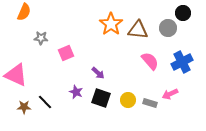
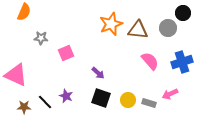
orange star: rotated 15 degrees clockwise
blue cross: rotated 10 degrees clockwise
purple star: moved 10 px left, 4 px down
gray rectangle: moved 1 px left
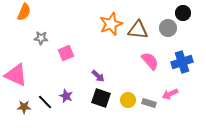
purple arrow: moved 3 px down
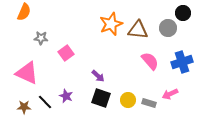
pink square: rotated 14 degrees counterclockwise
pink triangle: moved 11 px right, 2 px up
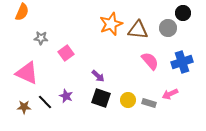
orange semicircle: moved 2 px left
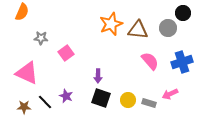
purple arrow: rotated 48 degrees clockwise
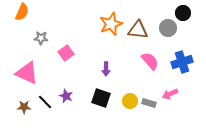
purple arrow: moved 8 px right, 7 px up
yellow circle: moved 2 px right, 1 px down
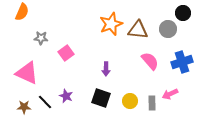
gray circle: moved 1 px down
gray rectangle: moved 3 px right; rotated 72 degrees clockwise
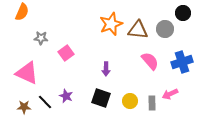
gray circle: moved 3 px left
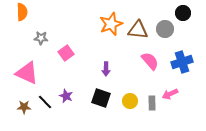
orange semicircle: rotated 24 degrees counterclockwise
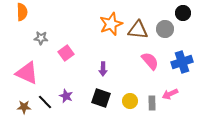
purple arrow: moved 3 px left
